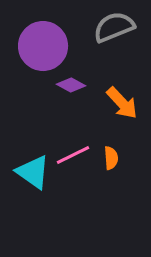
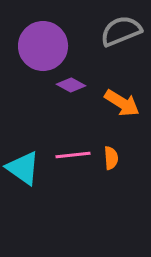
gray semicircle: moved 7 px right, 4 px down
orange arrow: rotated 15 degrees counterclockwise
pink line: rotated 20 degrees clockwise
cyan triangle: moved 10 px left, 4 px up
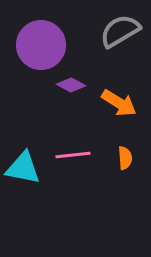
gray semicircle: moved 1 px left; rotated 9 degrees counterclockwise
purple circle: moved 2 px left, 1 px up
orange arrow: moved 3 px left
orange semicircle: moved 14 px right
cyan triangle: rotated 24 degrees counterclockwise
